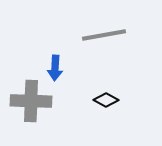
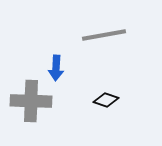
blue arrow: moved 1 px right
black diamond: rotated 10 degrees counterclockwise
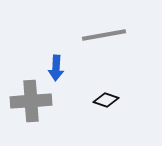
gray cross: rotated 6 degrees counterclockwise
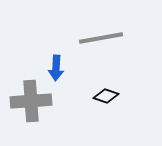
gray line: moved 3 px left, 3 px down
black diamond: moved 4 px up
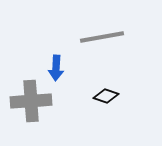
gray line: moved 1 px right, 1 px up
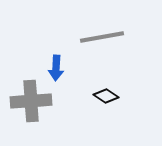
black diamond: rotated 15 degrees clockwise
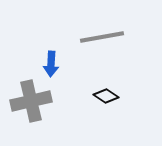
blue arrow: moved 5 px left, 4 px up
gray cross: rotated 9 degrees counterclockwise
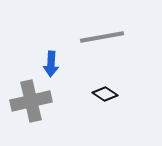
black diamond: moved 1 px left, 2 px up
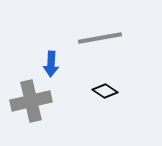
gray line: moved 2 px left, 1 px down
black diamond: moved 3 px up
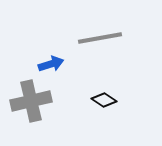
blue arrow: rotated 110 degrees counterclockwise
black diamond: moved 1 px left, 9 px down
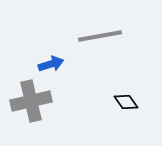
gray line: moved 2 px up
black diamond: moved 22 px right, 2 px down; rotated 20 degrees clockwise
